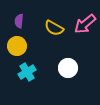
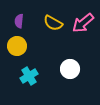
pink arrow: moved 2 px left, 1 px up
yellow semicircle: moved 1 px left, 5 px up
white circle: moved 2 px right, 1 px down
cyan cross: moved 2 px right, 4 px down
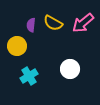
purple semicircle: moved 12 px right, 4 px down
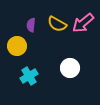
yellow semicircle: moved 4 px right, 1 px down
white circle: moved 1 px up
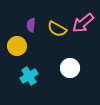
yellow semicircle: moved 5 px down
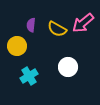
white circle: moved 2 px left, 1 px up
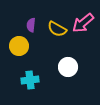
yellow circle: moved 2 px right
cyan cross: moved 1 px right, 4 px down; rotated 24 degrees clockwise
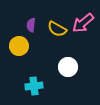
cyan cross: moved 4 px right, 6 px down
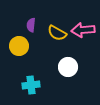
pink arrow: moved 7 px down; rotated 35 degrees clockwise
yellow semicircle: moved 4 px down
cyan cross: moved 3 px left, 1 px up
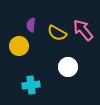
pink arrow: rotated 55 degrees clockwise
